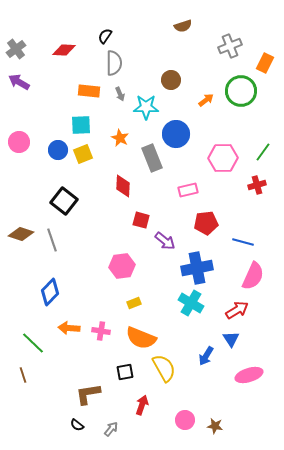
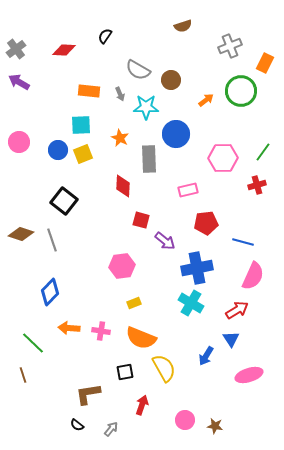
gray semicircle at (114, 63): moved 24 px right, 7 px down; rotated 120 degrees clockwise
gray rectangle at (152, 158): moved 3 px left, 1 px down; rotated 20 degrees clockwise
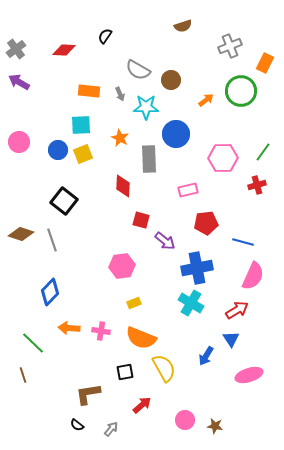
red arrow at (142, 405): rotated 30 degrees clockwise
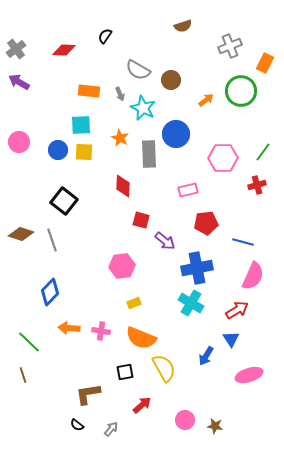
cyan star at (146, 107): moved 3 px left, 1 px down; rotated 25 degrees clockwise
yellow square at (83, 154): moved 1 px right, 2 px up; rotated 24 degrees clockwise
gray rectangle at (149, 159): moved 5 px up
green line at (33, 343): moved 4 px left, 1 px up
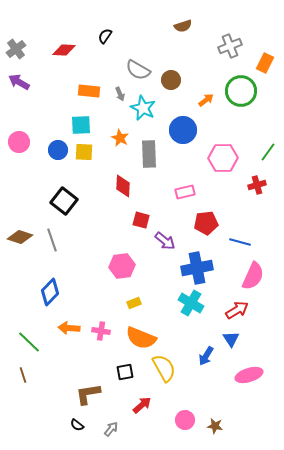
blue circle at (176, 134): moved 7 px right, 4 px up
green line at (263, 152): moved 5 px right
pink rectangle at (188, 190): moved 3 px left, 2 px down
brown diamond at (21, 234): moved 1 px left, 3 px down
blue line at (243, 242): moved 3 px left
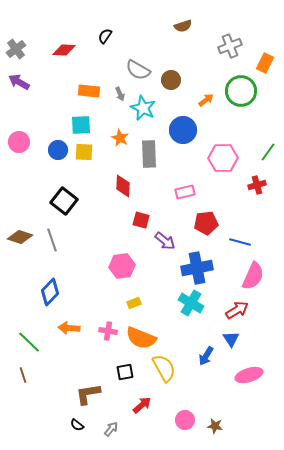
pink cross at (101, 331): moved 7 px right
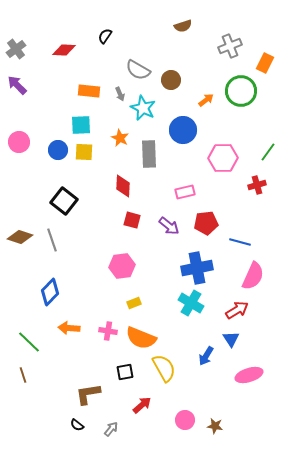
purple arrow at (19, 82): moved 2 px left, 3 px down; rotated 15 degrees clockwise
red square at (141, 220): moved 9 px left
purple arrow at (165, 241): moved 4 px right, 15 px up
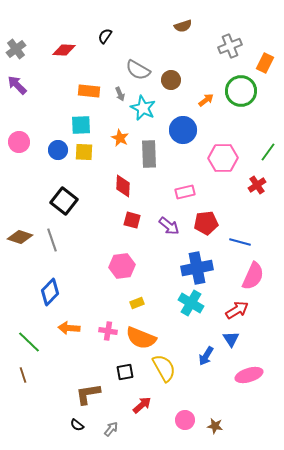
red cross at (257, 185): rotated 18 degrees counterclockwise
yellow rectangle at (134, 303): moved 3 px right
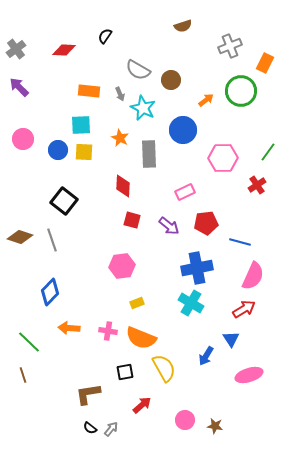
purple arrow at (17, 85): moved 2 px right, 2 px down
pink circle at (19, 142): moved 4 px right, 3 px up
pink rectangle at (185, 192): rotated 12 degrees counterclockwise
red arrow at (237, 310): moved 7 px right, 1 px up
black semicircle at (77, 425): moved 13 px right, 3 px down
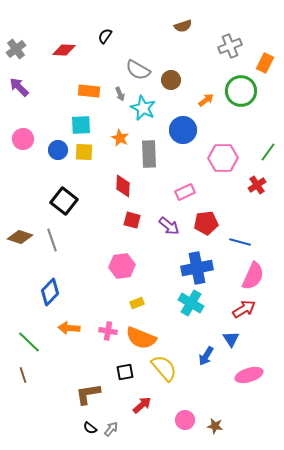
yellow semicircle at (164, 368): rotated 12 degrees counterclockwise
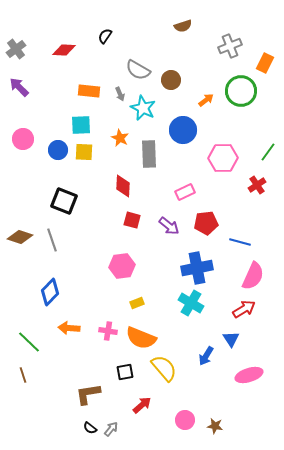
black square at (64, 201): rotated 16 degrees counterclockwise
